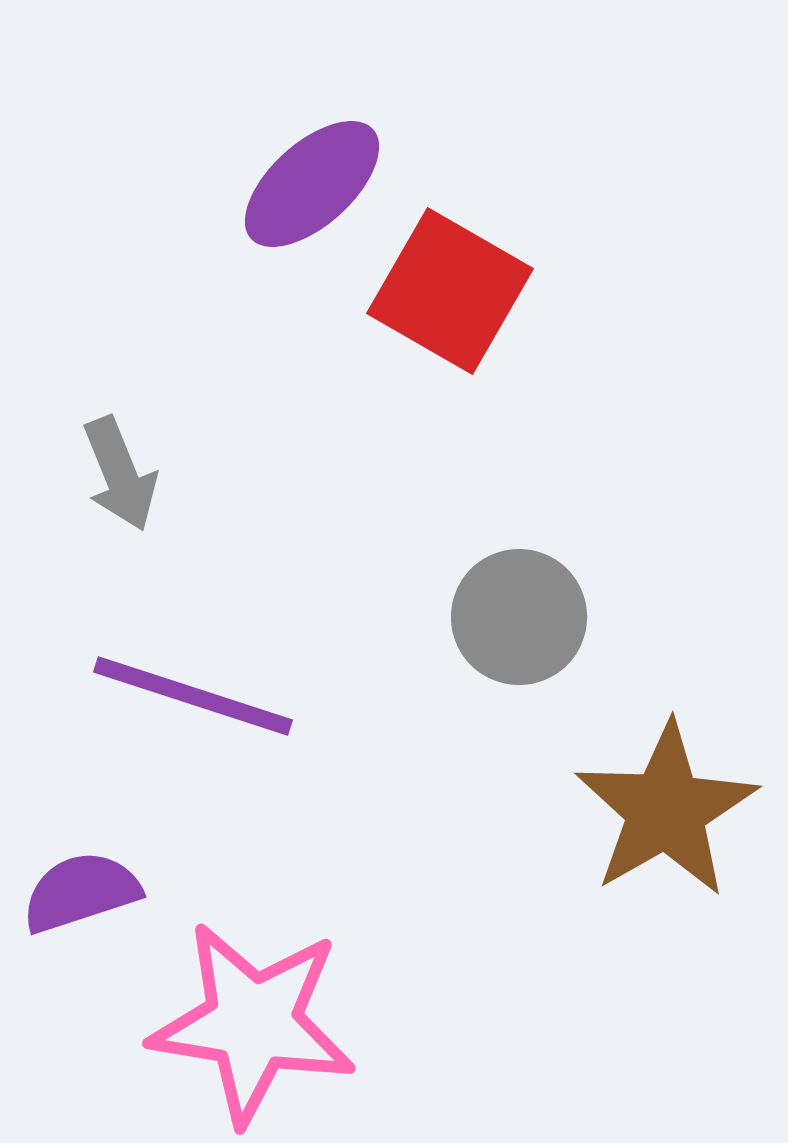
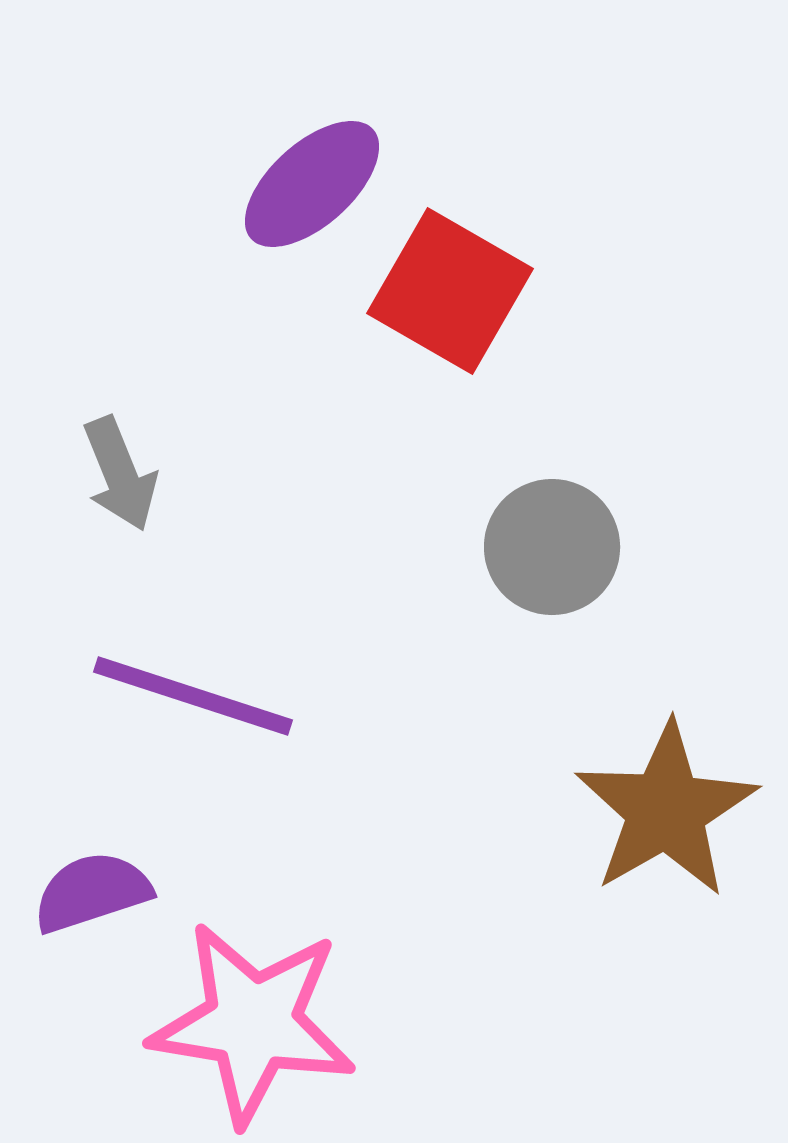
gray circle: moved 33 px right, 70 px up
purple semicircle: moved 11 px right
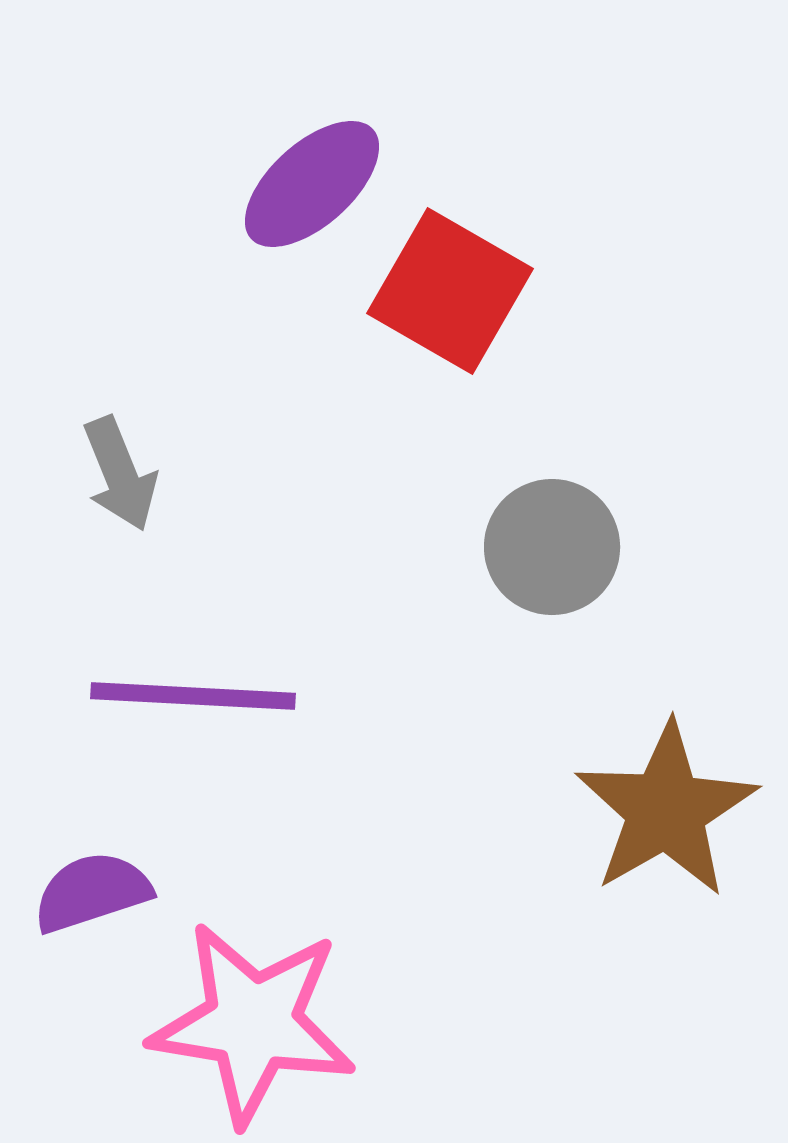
purple line: rotated 15 degrees counterclockwise
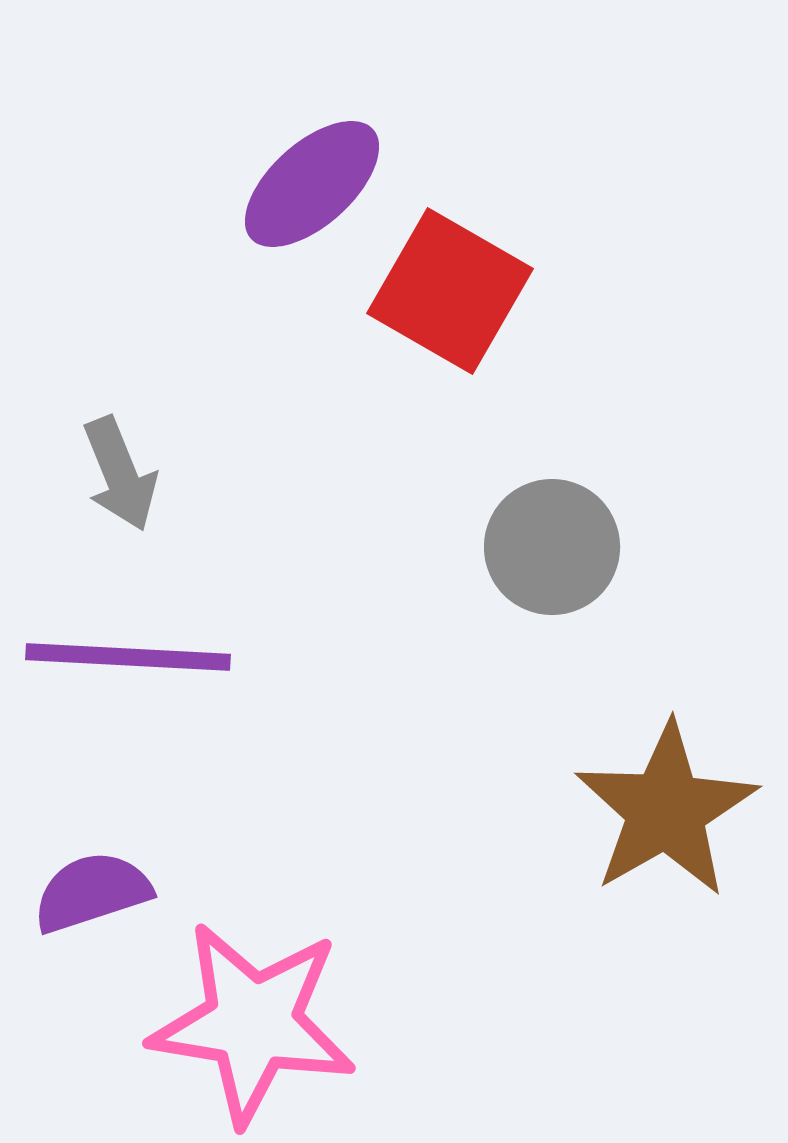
purple line: moved 65 px left, 39 px up
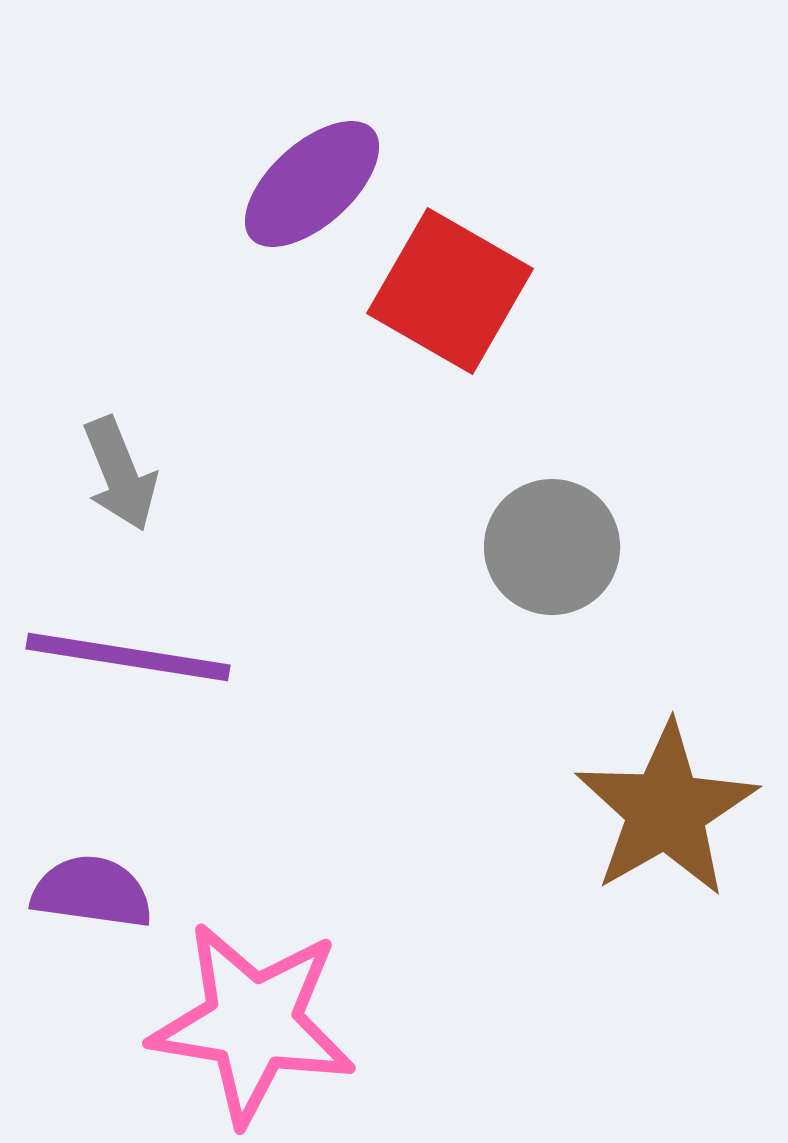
purple line: rotated 6 degrees clockwise
purple semicircle: rotated 26 degrees clockwise
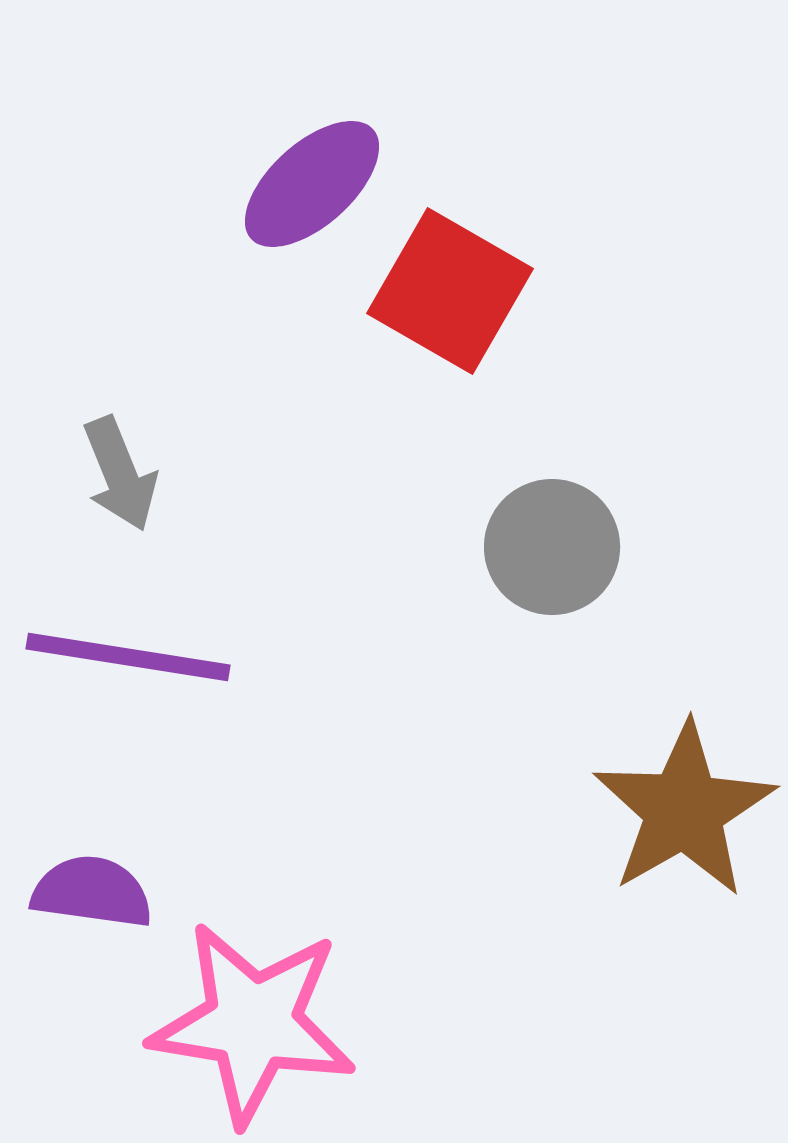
brown star: moved 18 px right
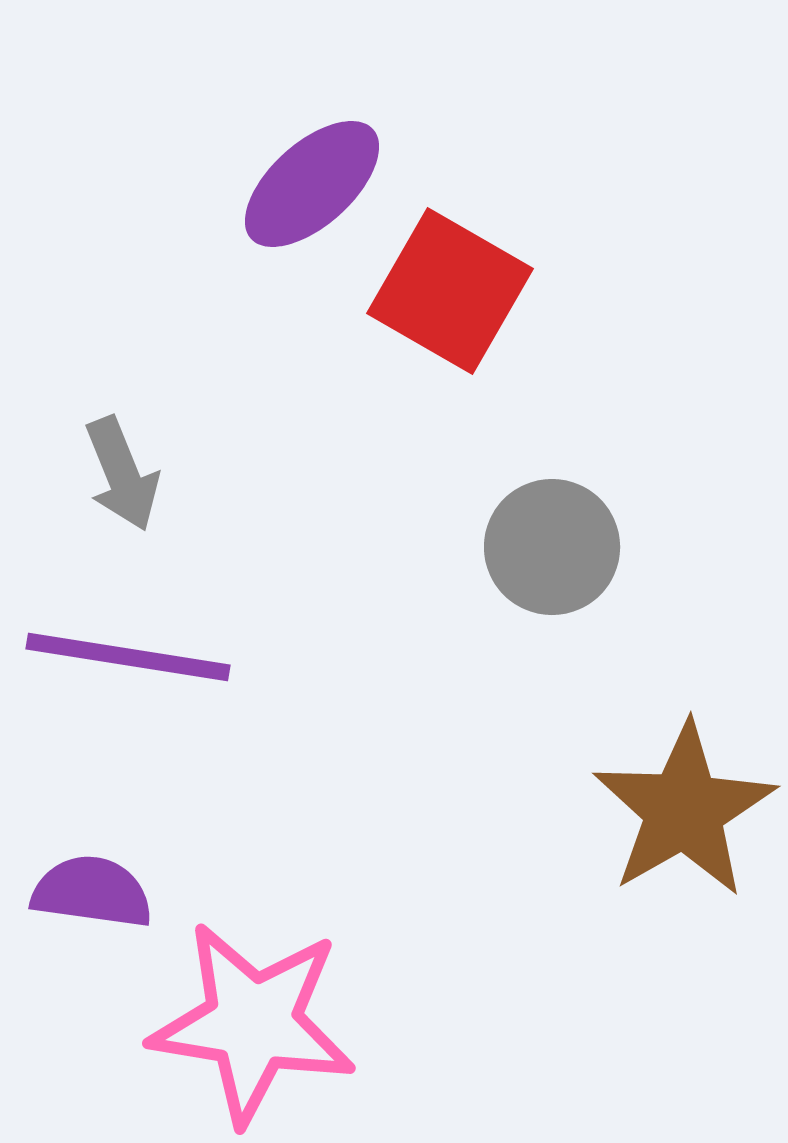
gray arrow: moved 2 px right
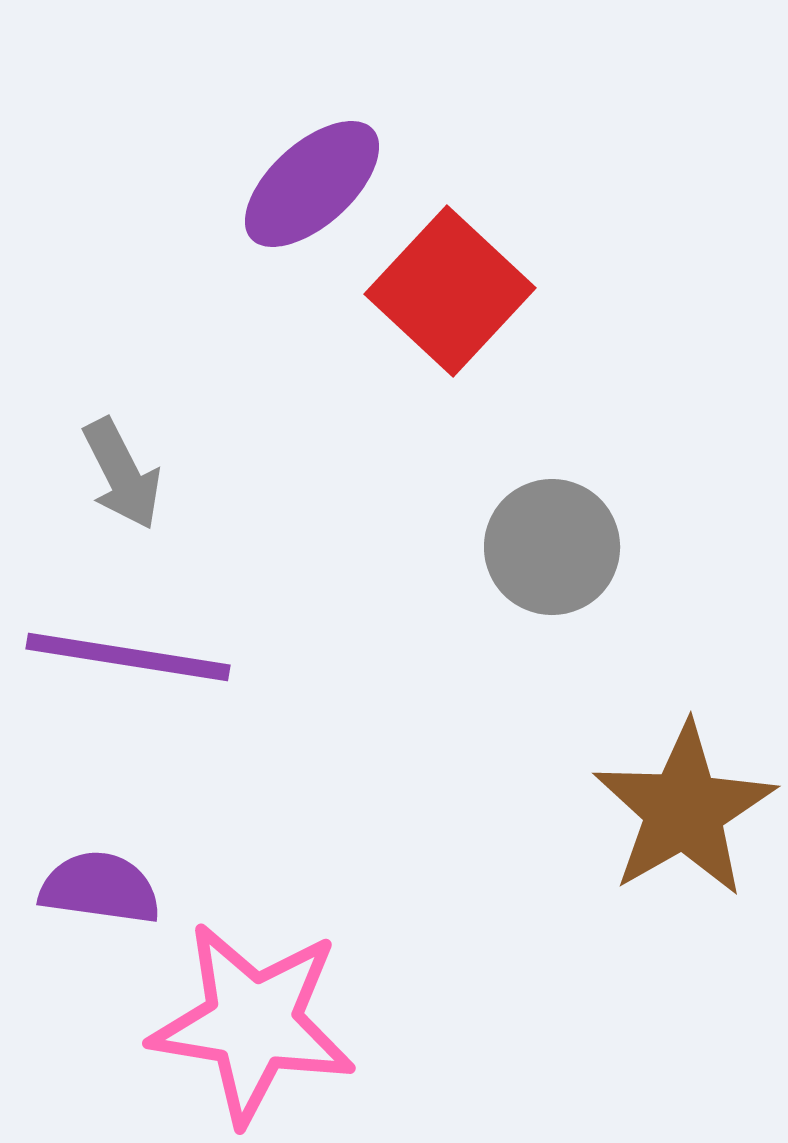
red square: rotated 13 degrees clockwise
gray arrow: rotated 5 degrees counterclockwise
purple semicircle: moved 8 px right, 4 px up
